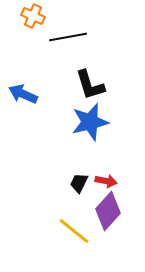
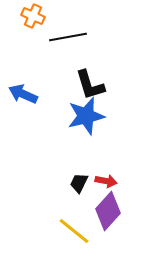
blue star: moved 4 px left, 6 px up
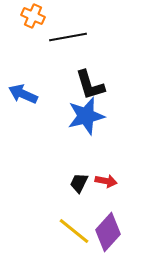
purple diamond: moved 21 px down
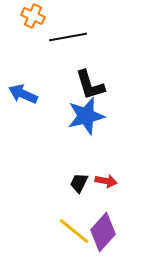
purple diamond: moved 5 px left
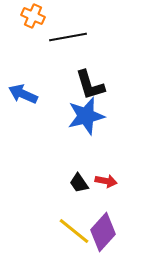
black trapezoid: rotated 60 degrees counterclockwise
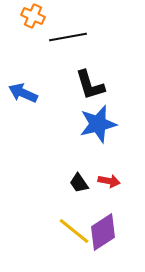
blue arrow: moved 1 px up
blue star: moved 12 px right, 8 px down
red arrow: moved 3 px right
purple diamond: rotated 15 degrees clockwise
